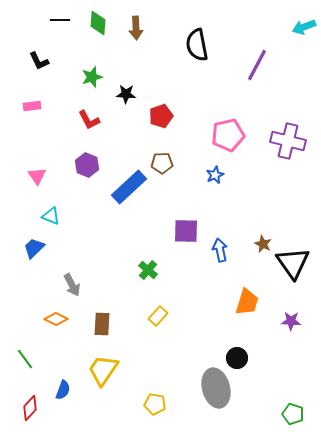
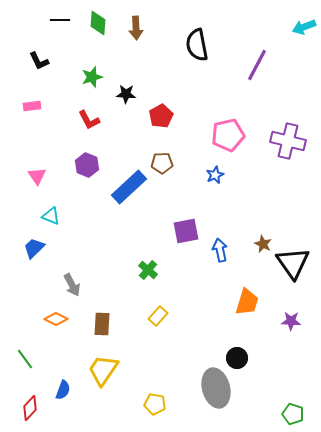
red pentagon: rotated 10 degrees counterclockwise
purple square: rotated 12 degrees counterclockwise
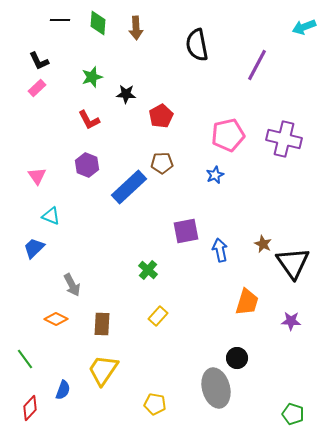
pink rectangle: moved 5 px right, 18 px up; rotated 36 degrees counterclockwise
purple cross: moved 4 px left, 2 px up
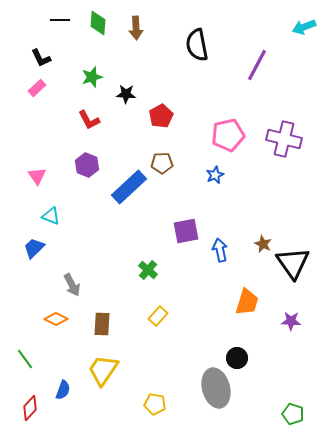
black L-shape: moved 2 px right, 3 px up
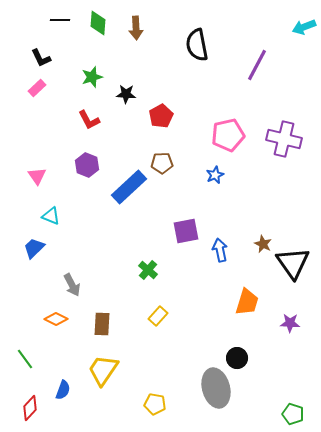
purple star: moved 1 px left, 2 px down
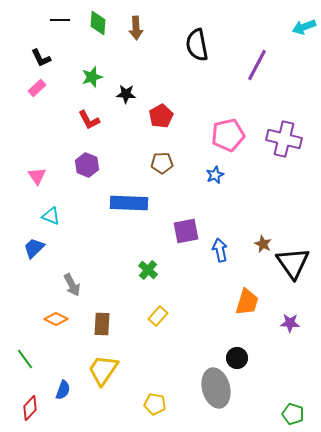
blue rectangle: moved 16 px down; rotated 45 degrees clockwise
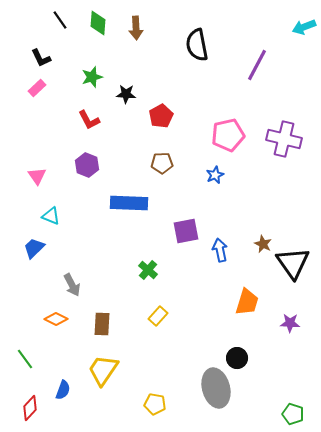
black line: rotated 54 degrees clockwise
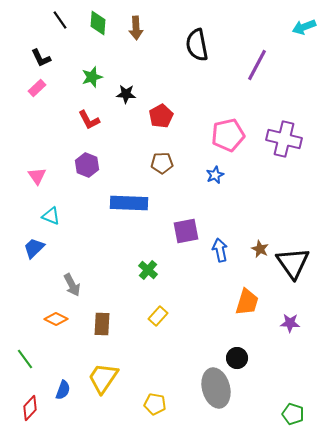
brown star: moved 3 px left, 5 px down
yellow trapezoid: moved 8 px down
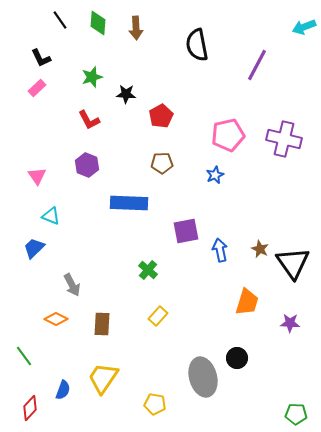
green line: moved 1 px left, 3 px up
gray ellipse: moved 13 px left, 11 px up
green pentagon: moved 3 px right; rotated 15 degrees counterclockwise
